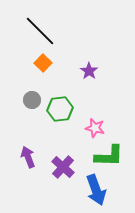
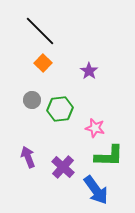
blue arrow: rotated 16 degrees counterclockwise
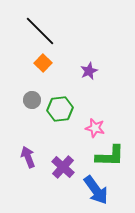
purple star: rotated 12 degrees clockwise
green L-shape: moved 1 px right
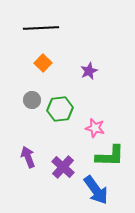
black line: moved 1 px right, 3 px up; rotated 48 degrees counterclockwise
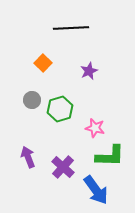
black line: moved 30 px right
green hexagon: rotated 10 degrees counterclockwise
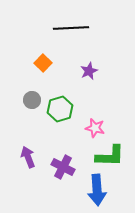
purple cross: rotated 15 degrees counterclockwise
blue arrow: moved 1 px right; rotated 32 degrees clockwise
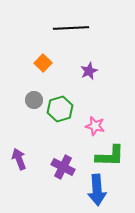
gray circle: moved 2 px right
pink star: moved 2 px up
purple arrow: moved 9 px left, 2 px down
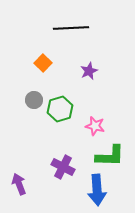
purple arrow: moved 25 px down
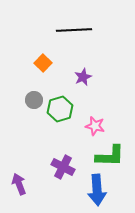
black line: moved 3 px right, 2 px down
purple star: moved 6 px left, 6 px down
